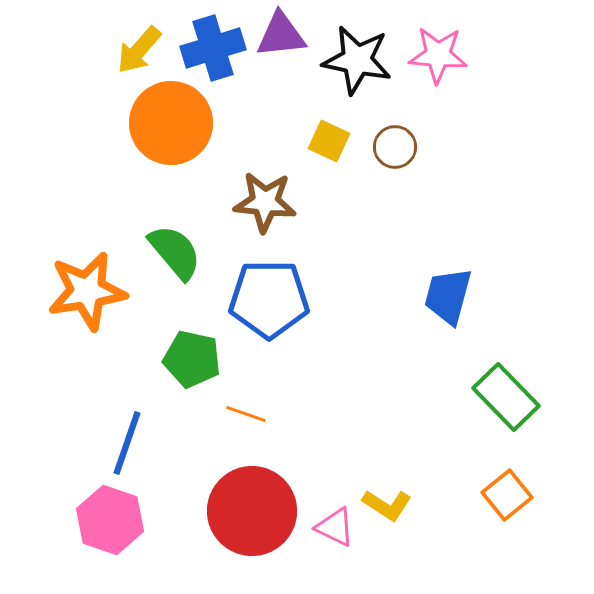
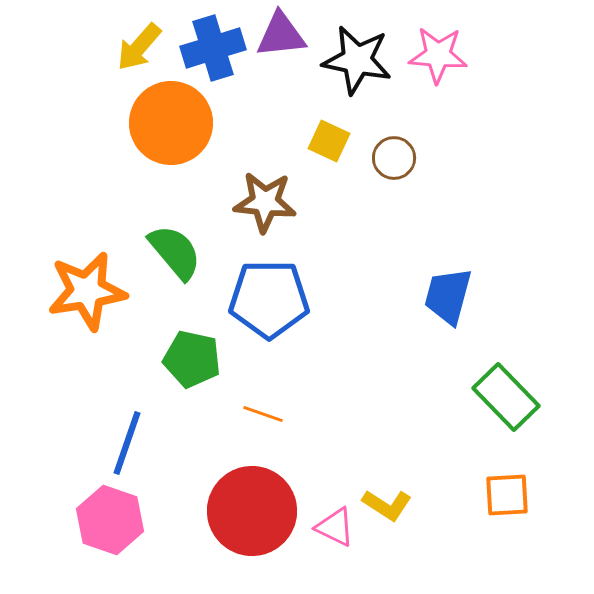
yellow arrow: moved 3 px up
brown circle: moved 1 px left, 11 px down
orange line: moved 17 px right
orange square: rotated 36 degrees clockwise
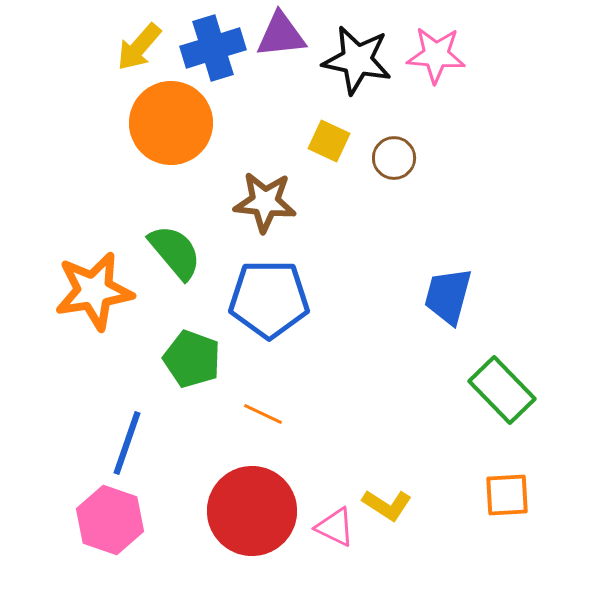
pink star: moved 2 px left
orange star: moved 7 px right
green pentagon: rotated 8 degrees clockwise
green rectangle: moved 4 px left, 7 px up
orange line: rotated 6 degrees clockwise
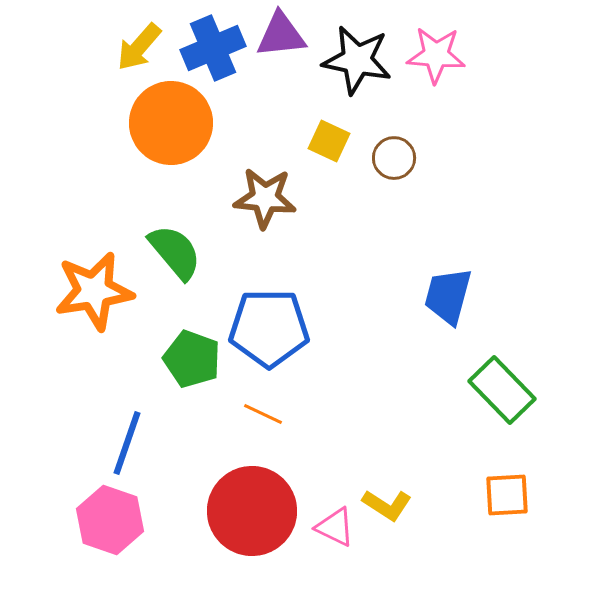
blue cross: rotated 6 degrees counterclockwise
brown star: moved 4 px up
blue pentagon: moved 29 px down
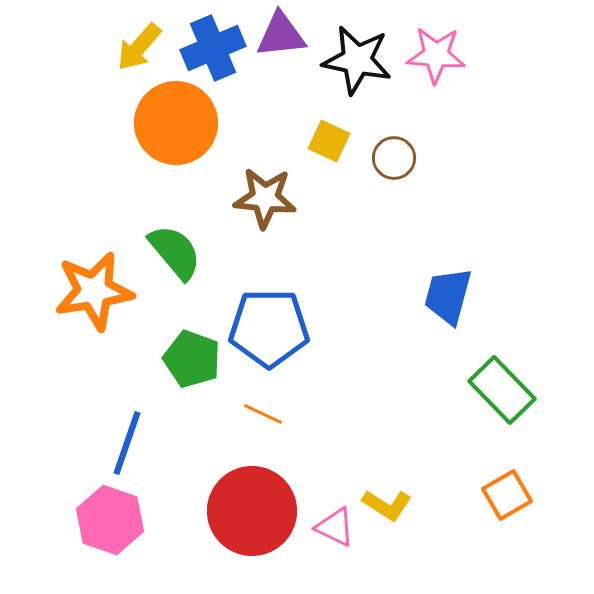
orange circle: moved 5 px right
orange square: rotated 27 degrees counterclockwise
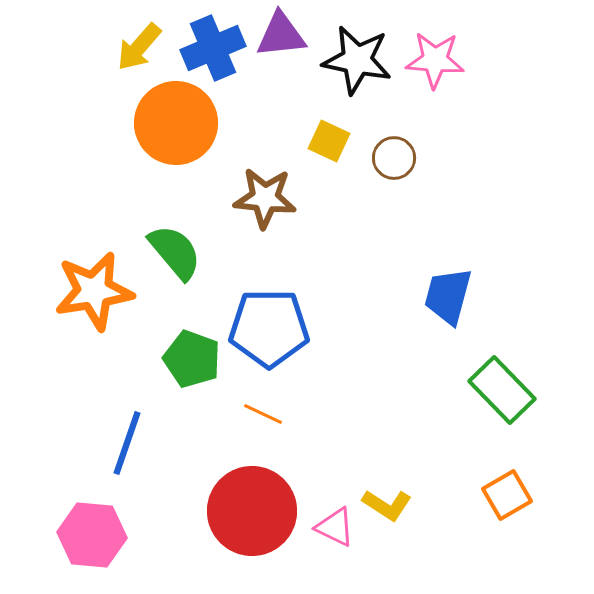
pink star: moved 1 px left, 5 px down
pink hexagon: moved 18 px left, 15 px down; rotated 14 degrees counterclockwise
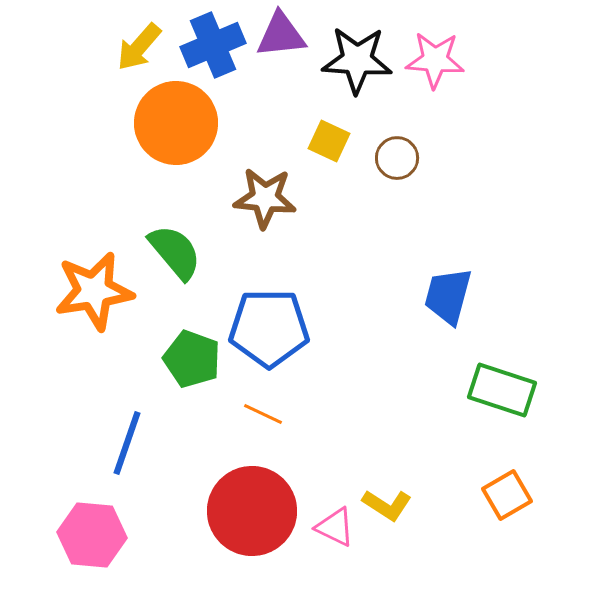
blue cross: moved 3 px up
black star: rotated 8 degrees counterclockwise
brown circle: moved 3 px right
green rectangle: rotated 28 degrees counterclockwise
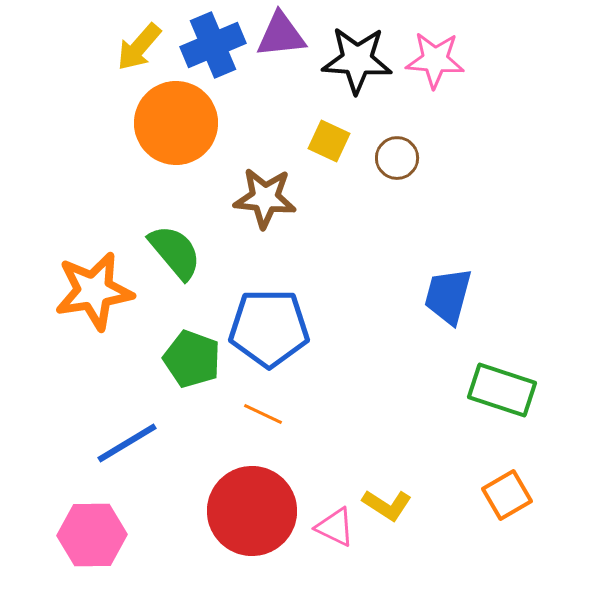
blue line: rotated 40 degrees clockwise
pink hexagon: rotated 6 degrees counterclockwise
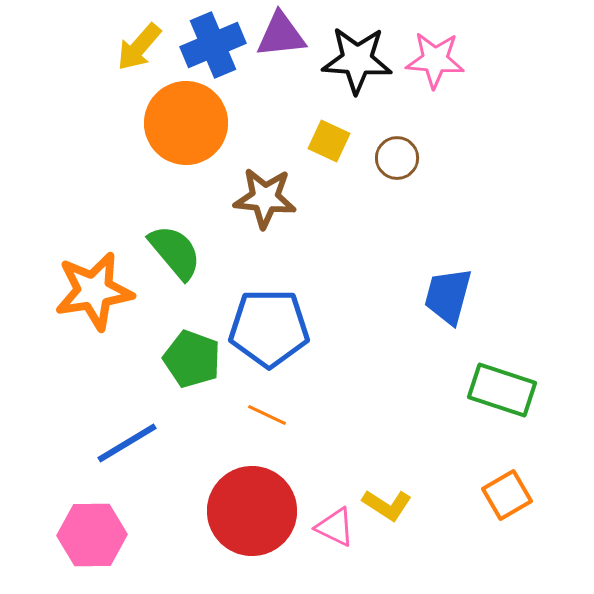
orange circle: moved 10 px right
orange line: moved 4 px right, 1 px down
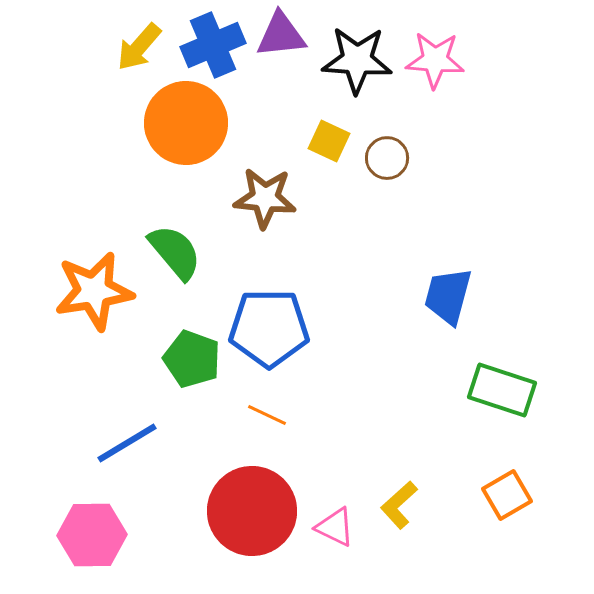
brown circle: moved 10 px left
yellow L-shape: moved 12 px right; rotated 105 degrees clockwise
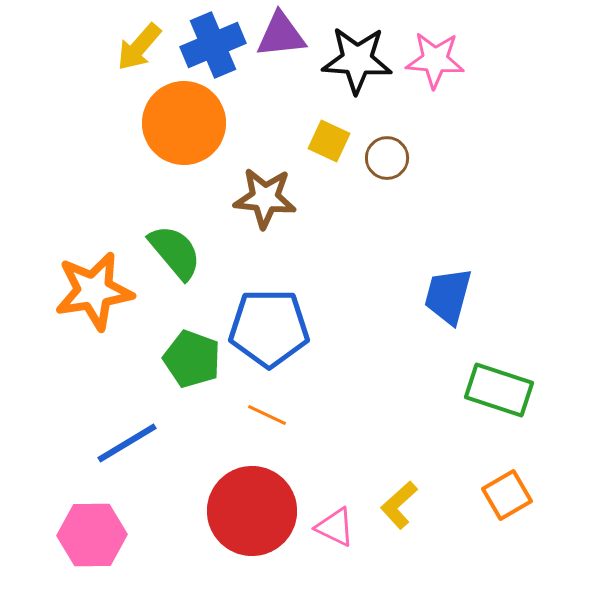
orange circle: moved 2 px left
green rectangle: moved 3 px left
